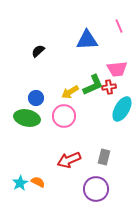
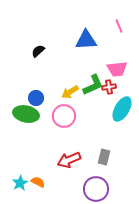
blue triangle: moved 1 px left
green ellipse: moved 1 px left, 4 px up
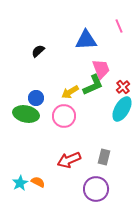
pink trapezoid: moved 16 px left; rotated 105 degrees counterclockwise
red cross: moved 14 px right; rotated 32 degrees counterclockwise
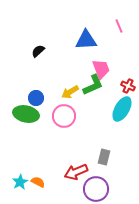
red cross: moved 5 px right, 1 px up; rotated 24 degrees counterclockwise
red arrow: moved 7 px right, 12 px down
cyan star: moved 1 px up
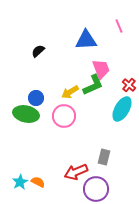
red cross: moved 1 px right, 1 px up; rotated 16 degrees clockwise
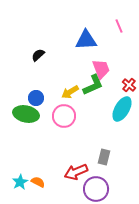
black semicircle: moved 4 px down
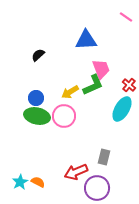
pink line: moved 7 px right, 9 px up; rotated 32 degrees counterclockwise
green ellipse: moved 11 px right, 2 px down
purple circle: moved 1 px right, 1 px up
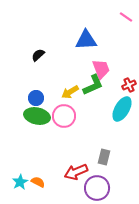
red cross: rotated 24 degrees clockwise
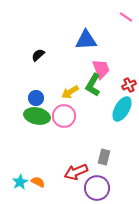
green L-shape: rotated 145 degrees clockwise
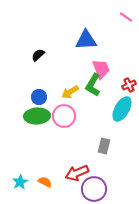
blue circle: moved 3 px right, 1 px up
green ellipse: rotated 15 degrees counterclockwise
gray rectangle: moved 11 px up
red arrow: moved 1 px right, 1 px down
orange semicircle: moved 7 px right
purple circle: moved 3 px left, 1 px down
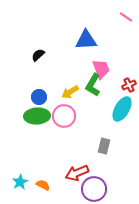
orange semicircle: moved 2 px left, 3 px down
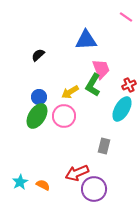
green ellipse: rotated 55 degrees counterclockwise
